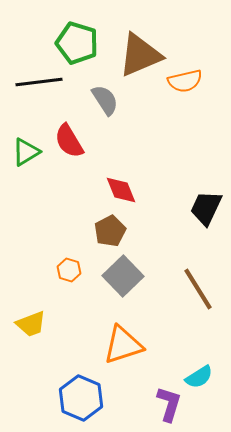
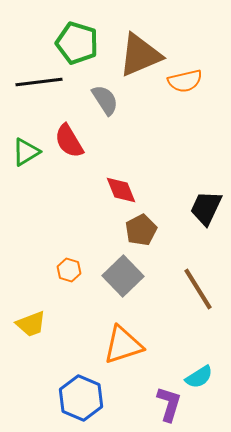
brown pentagon: moved 31 px right, 1 px up
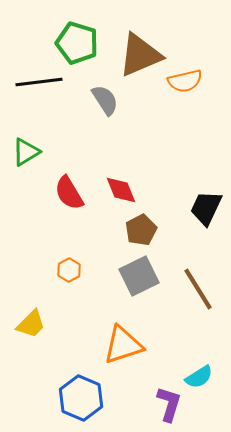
red semicircle: moved 52 px down
orange hexagon: rotated 15 degrees clockwise
gray square: moved 16 px right; rotated 18 degrees clockwise
yellow trapezoid: rotated 24 degrees counterclockwise
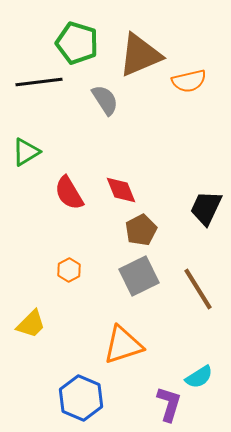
orange semicircle: moved 4 px right
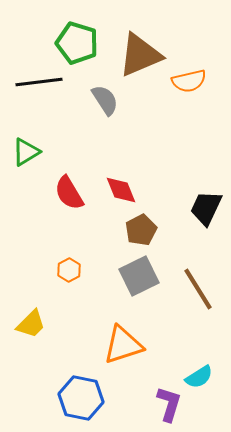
blue hexagon: rotated 12 degrees counterclockwise
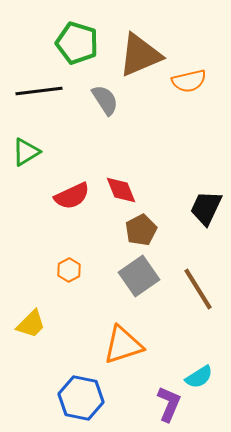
black line: moved 9 px down
red semicircle: moved 3 px right, 3 px down; rotated 84 degrees counterclockwise
gray square: rotated 9 degrees counterclockwise
purple L-shape: rotated 6 degrees clockwise
